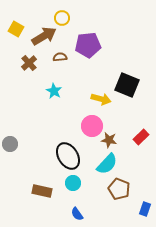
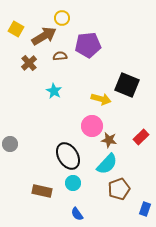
brown semicircle: moved 1 px up
brown pentagon: rotated 30 degrees clockwise
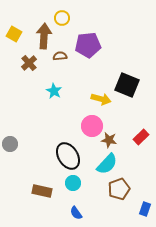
yellow square: moved 2 px left, 5 px down
brown arrow: rotated 55 degrees counterclockwise
blue semicircle: moved 1 px left, 1 px up
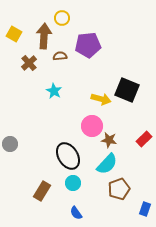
black square: moved 5 px down
red rectangle: moved 3 px right, 2 px down
brown rectangle: rotated 72 degrees counterclockwise
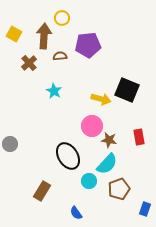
red rectangle: moved 5 px left, 2 px up; rotated 56 degrees counterclockwise
cyan circle: moved 16 px right, 2 px up
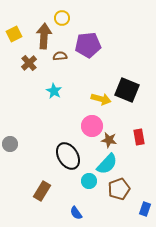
yellow square: rotated 35 degrees clockwise
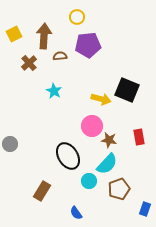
yellow circle: moved 15 px right, 1 px up
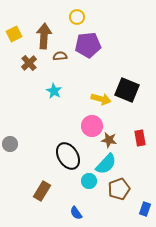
red rectangle: moved 1 px right, 1 px down
cyan semicircle: moved 1 px left
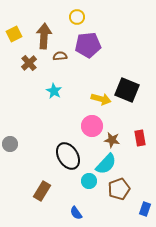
brown star: moved 3 px right
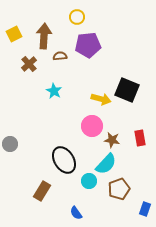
brown cross: moved 1 px down
black ellipse: moved 4 px left, 4 px down
